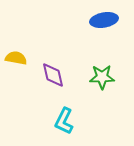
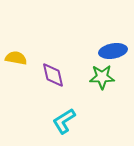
blue ellipse: moved 9 px right, 31 px down
cyan L-shape: rotated 32 degrees clockwise
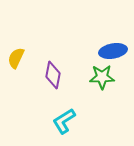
yellow semicircle: rotated 75 degrees counterclockwise
purple diamond: rotated 24 degrees clockwise
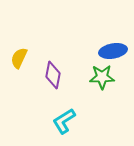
yellow semicircle: moved 3 px right
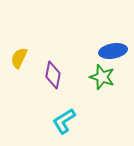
green star: rotated 20 degrees clockwise
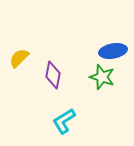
yellow semicircle: rotated 20 degrees clockwise
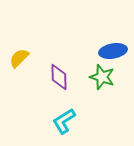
purple diamond: moved 6 px right, 2 px down; rotated 12 degrees counterclockwise
